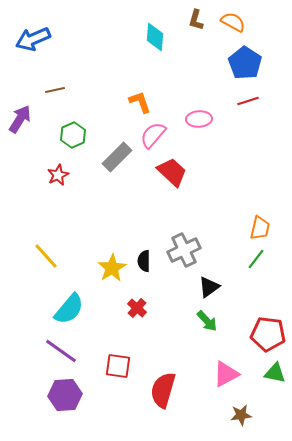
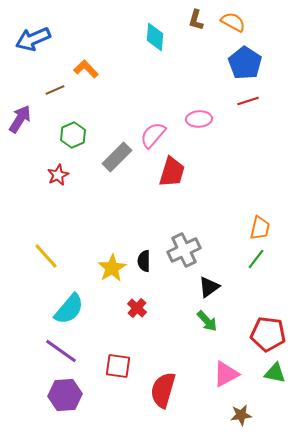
brown line: rotated 12 degrees counterclockwise
orange L-shape: moved 54 px left, 33 px up; rotated 25 degrees counterclockwise
red trapezoid: rotated 64 degrees clockwise
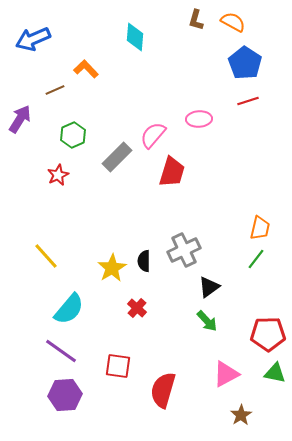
cyan diamond: moved 20 px left
red pentagon: rotated 8 degrees counterclockwise
brown star: rotated 25 degrees counterclockwise
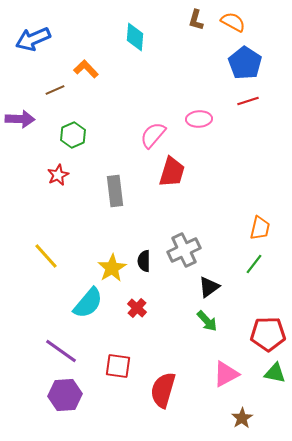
purple arrow: rotated 60 degrees clockwise
gray rectangle: moved 2 px left, 34 px down; rotated 52 degrees counterclockwise
green line: moved 2 px left, 5 px down
cyan semicircle: moved 19 px right, 6 px up
brown star: moved 1 px right, 3 px down
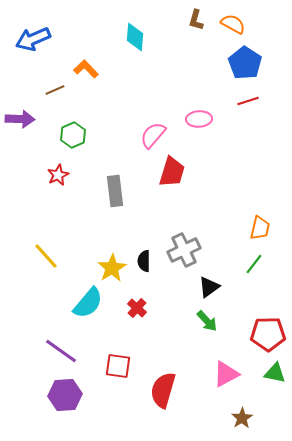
orange semicircle: moved 2 px down
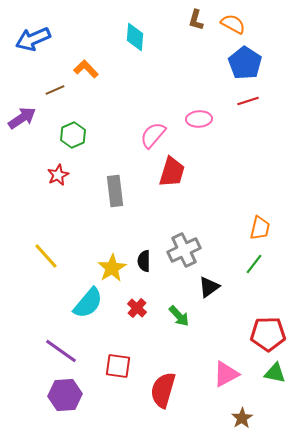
purple arrow: moved 2 px right, 1 px up; rotated 36 degrees counterclockwise
green arrow: moved 28 px left, 5 px up
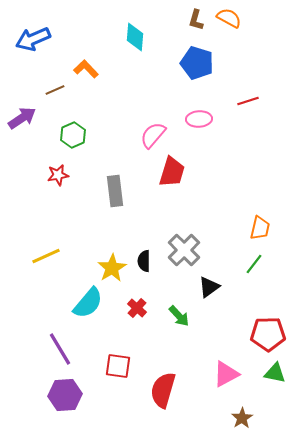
orange semicircle: moved 4 px left, 6 px up
blue pentagon: moved 48 px left; rotated 16 degrees counterclockwise
red star: rotated 15 degrees clockwise
gray cross: rotated 20 degrees counterclockwise
yellow line: rotated 72 degrees counterclockwise
purple line: moved 1 px left, 2 px up; rotated 24 degrees clockwise
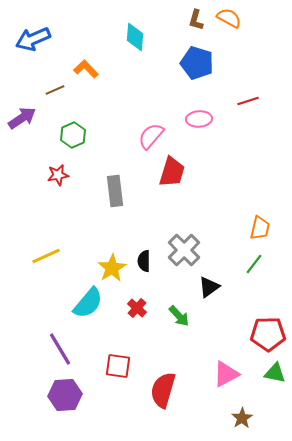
pink semicircle: moved 2 px left, 1 px down
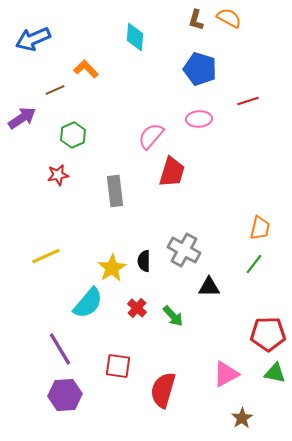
blue pentagon: moved 3 px right, 6 px down
gray cross: rotated 16 degrees counterclockwise
black triangle: rotated 35 degrees clockwise
green arrow: moved 6 px left
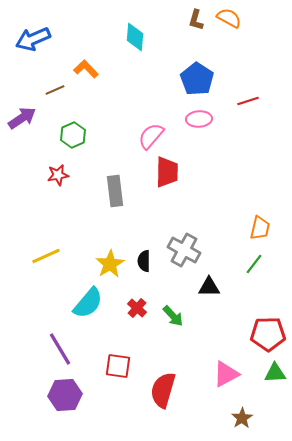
blue pentagon: moved 3 px left, 10 px down; rotated 16 degrees clockwise
red trapezoid: moved 5 px left; rotated 16 degrees counterclockwise
yellow star: moved 2 px left, 4 px up
green triangle: rotated 15 degrees counterclockwise
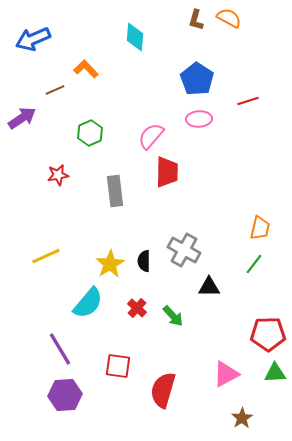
green hexagon: moved 17 px right, 2 px up
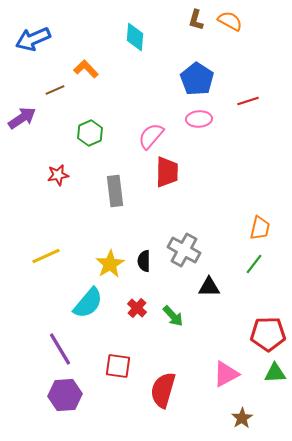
orange semicircle: moved 1 px right, 3 px down
